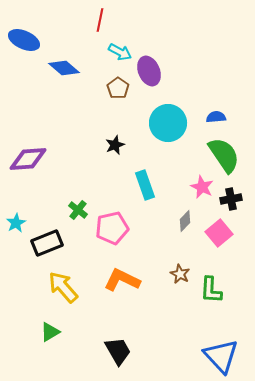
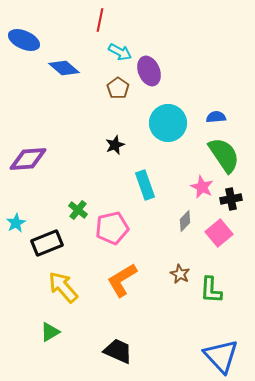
orange L-shape: rotated 57 degrees counterclockwise
black trapezoid: rotated 36 degrees counterclockwise
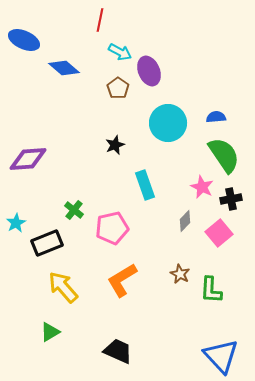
green cross: moved 4 px left
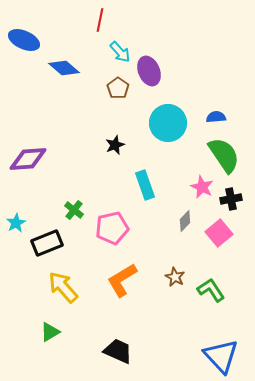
cyan arrow: rotated 20 degrees clockwise
brown star: moved 5 px left, 3 px down
green L-shape: rotated 144 degrees clockwise
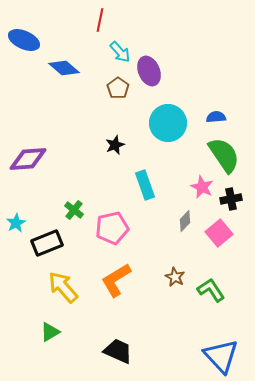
orange L-shape: moved 6 px left
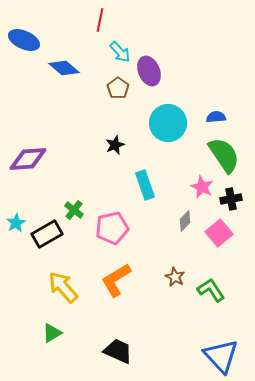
black rectangle: moved 9 px up; rotated 8 degrees counterclockwise
green triangle: moved 2 px right, 1 px down
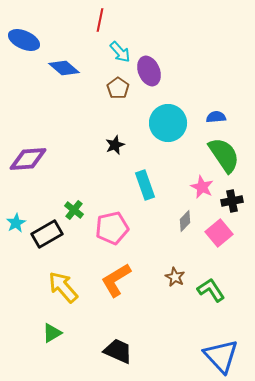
black cross: moved 1 px right, 2 px down
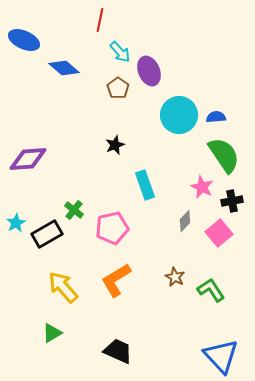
cyan circle: moved 11 px right, 8 px up
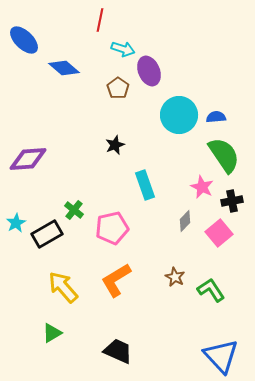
blue ellipse: rotated 20 degrees clockwise
cyan arrow: moved 3 px right, 3 px up; rotated 30 degrees counterclockwise
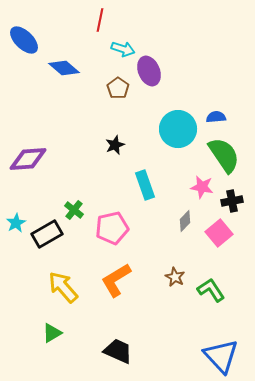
cyan circle: moved 1 px left, 14 px down
pink star: rotated 15 degrees counterclockwise
